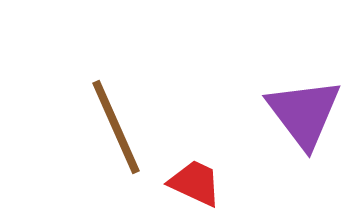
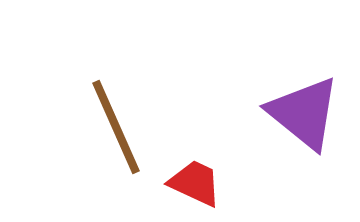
purple triangle: rotated 14 degrees counterclockwise
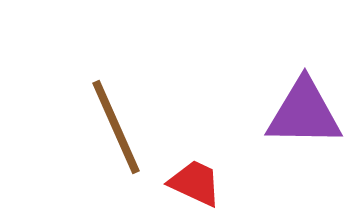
purple triangle: rotated 38 degrees counterclockwise
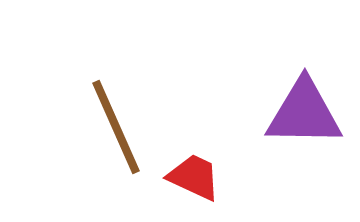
red trapezoid: moved 1 px left, 6 px up
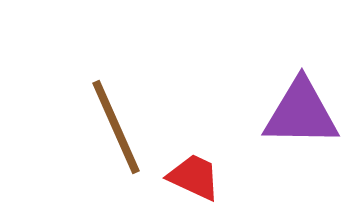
purple triangle: moved 3 px left
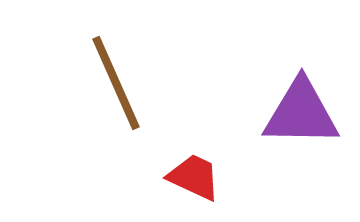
brown line: moved 44 px up
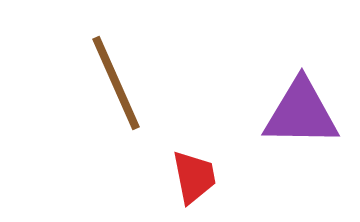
red trapezoid: rotated 54 degrees clockwise
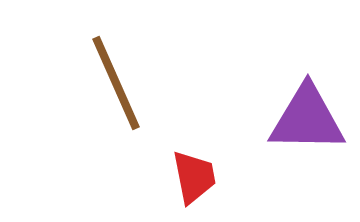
purple triangle: moved 6 px right, 6 px down
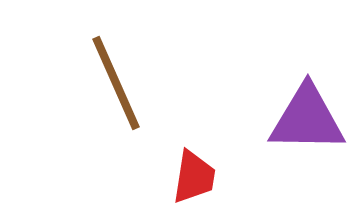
red trapezoid: rotated 20 degrees clockwise
